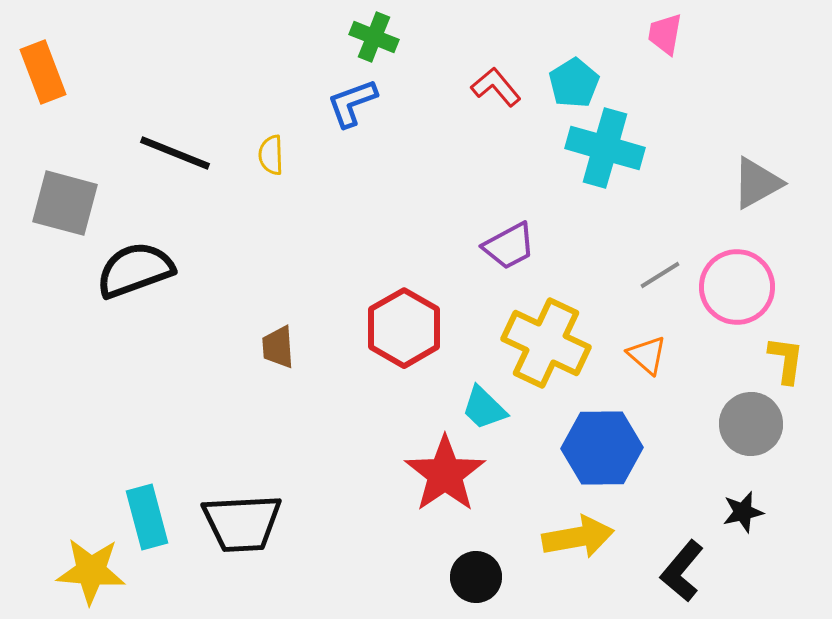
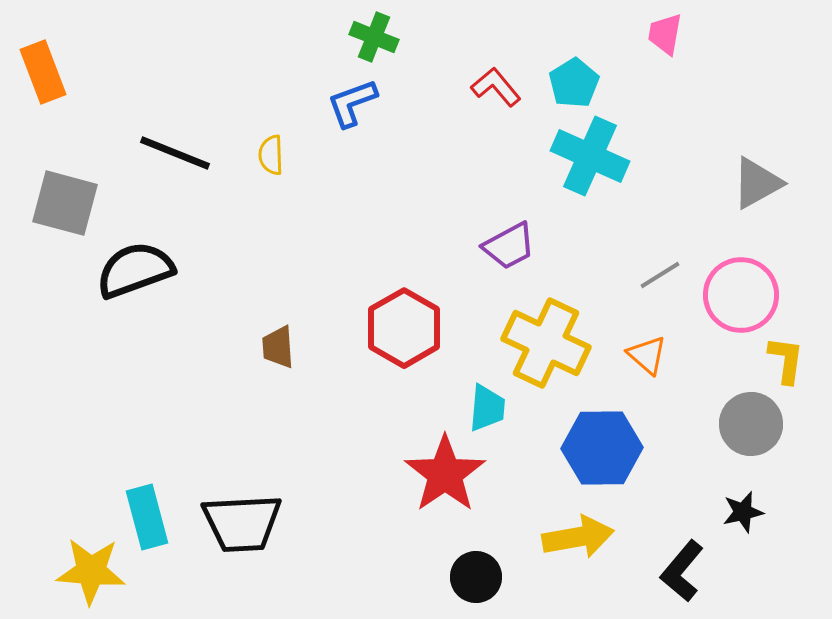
cyan cross: moved 15 px left, 8 px down; rotated 8 degrees clockwise
pink circle: moved 4 px right, 8 px down
cyan trapezoid: moved 3 px right; rotated 129 degrees counterclockwise
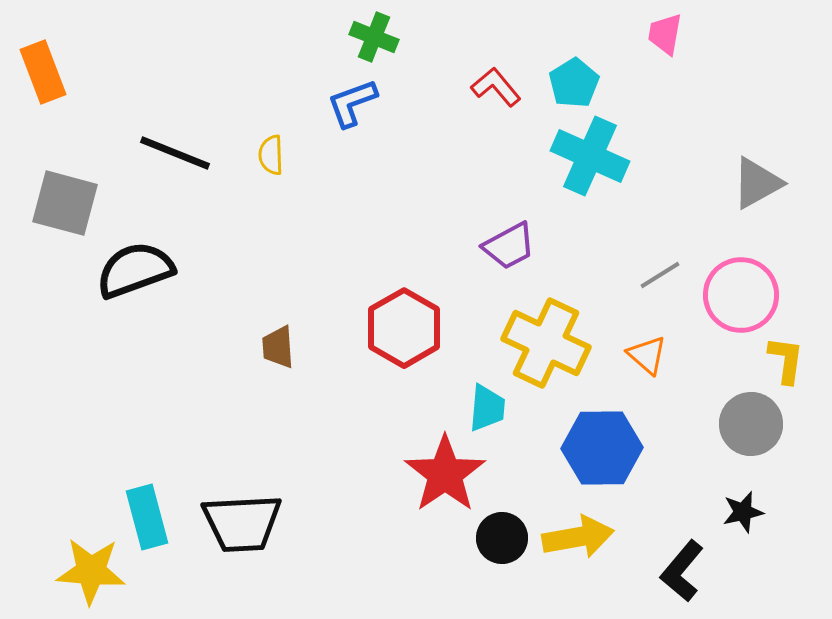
black circle: moved 26 px right, 39 px up
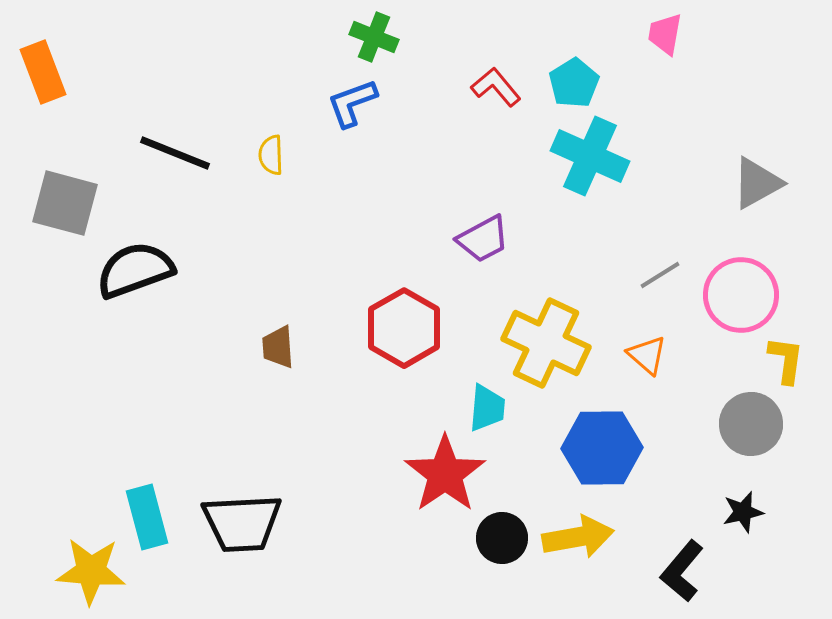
purple trapezoid: moved 26 px left, 7 px up
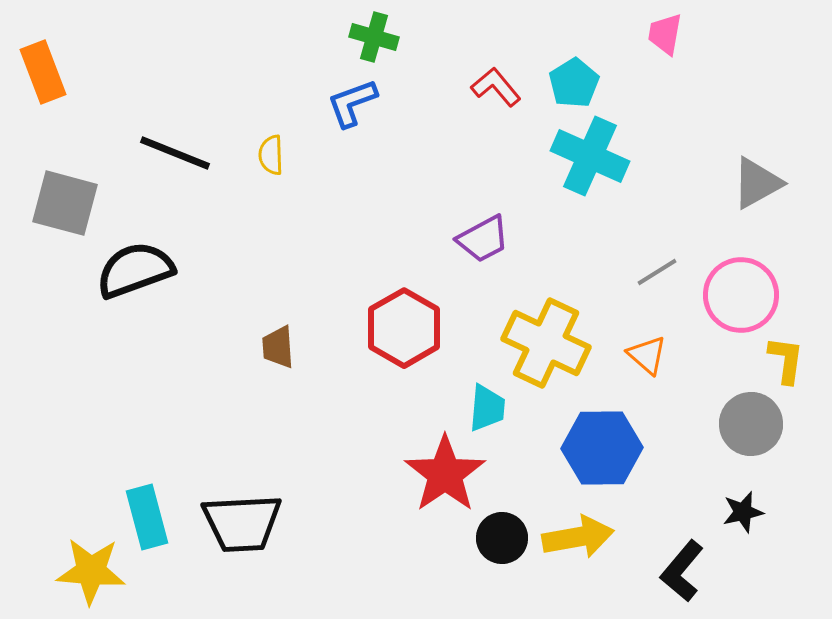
green cross: rotated 6 degrees counterclockwise
gray line: moved 3 px left, 3 px up
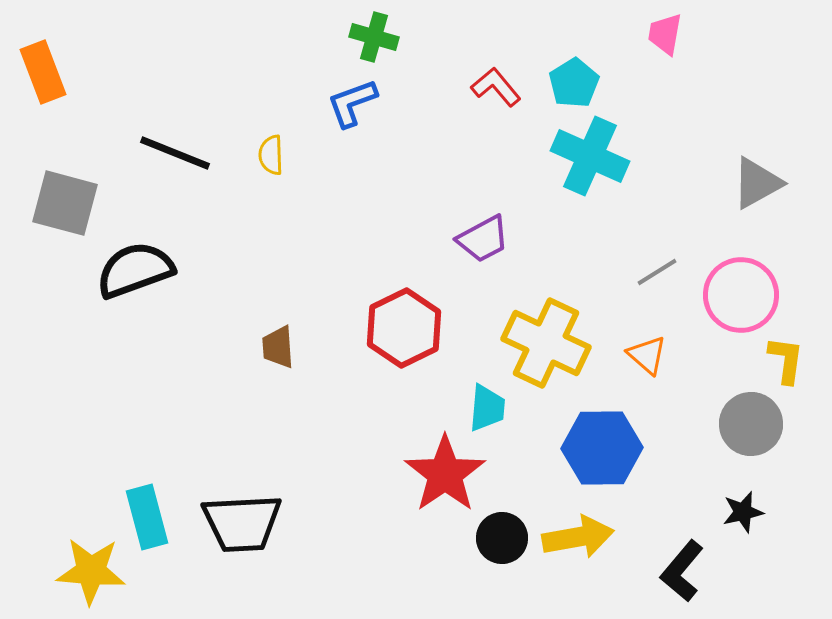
red hexagon: rotated 4 degrees clockwise
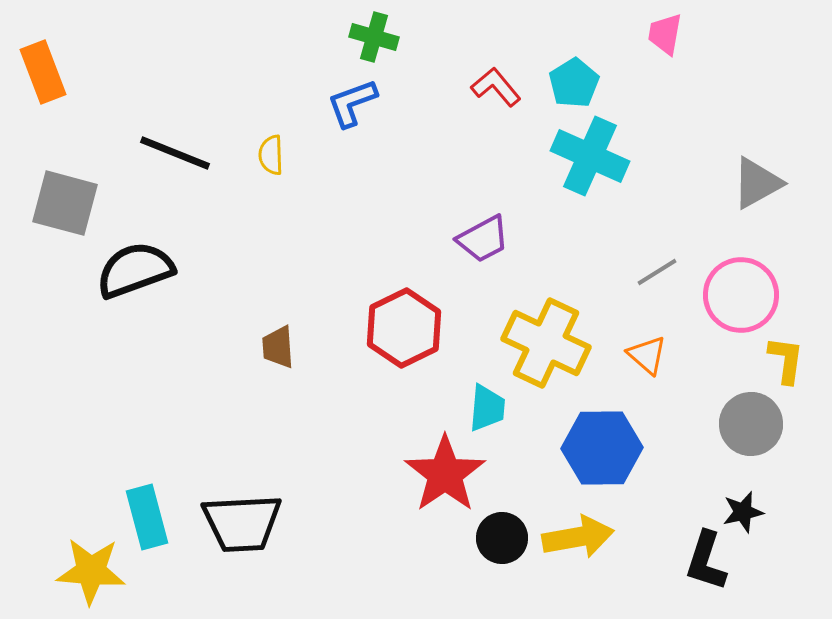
black L-shape: moved 24 px right, 10 px up; rotated 22 degrees counterclockwise
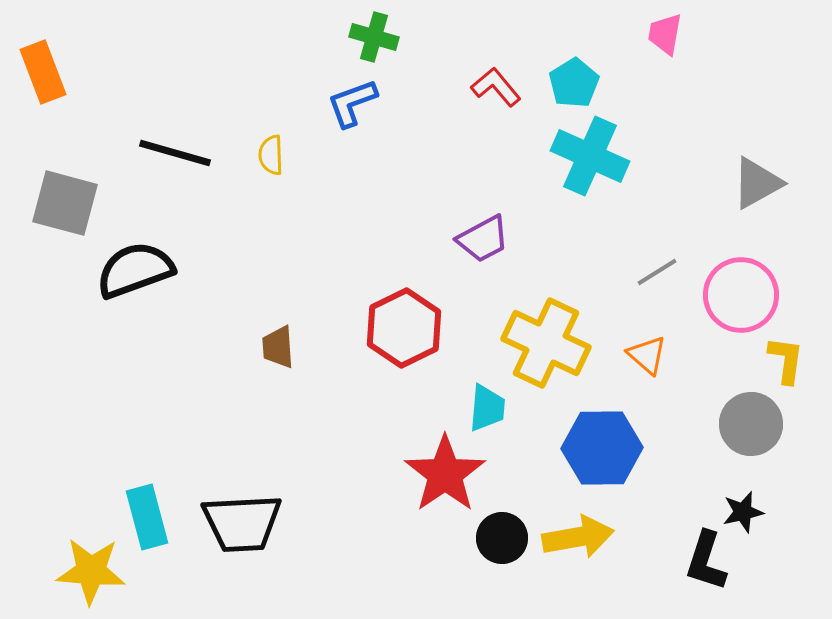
black line: rotated 6 degrees counterclockwise
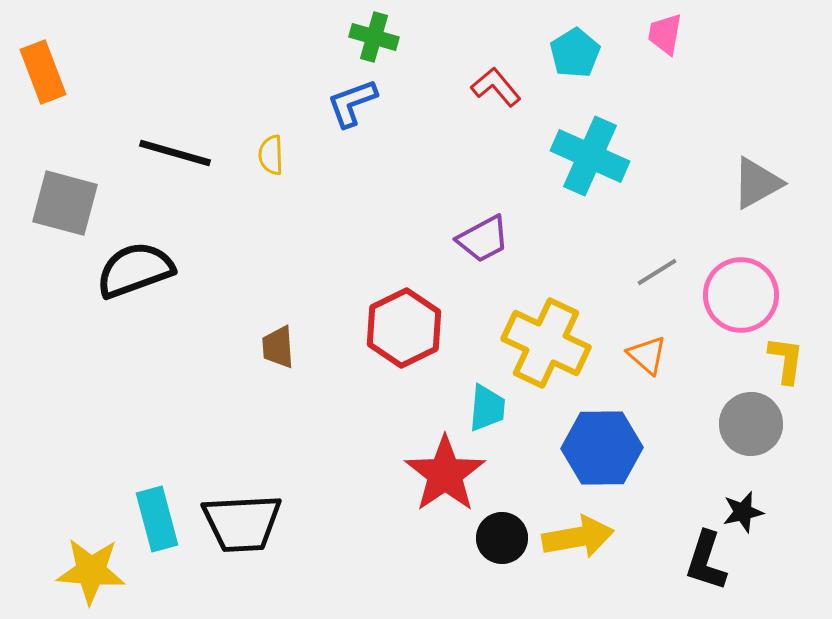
cyan pentagon: moved 1 px right, 30 px up
cyan rectangle: moved 10 px right, 2 px down
